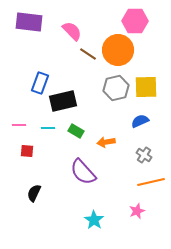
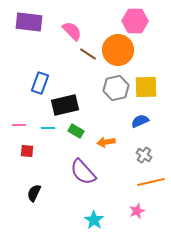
black rectangle: moved 2 px right, 4 px down
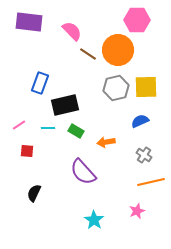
pink hexagon: moved 2 px right, 1 px up
pink line: rotated 32 degrees counterclockwise
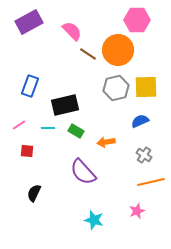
purple rectangle: rotated 36 degrees counterclockwise
blue rectangle: moved 10 px left, 3 px down
cyan star: rotated 18 degrees counterclockwise
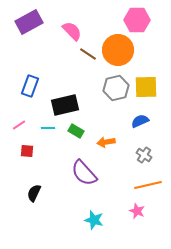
purple semicircle: moved 1 px right, 1 px down
orange line: moved 3 px left, 3 px down
pink star: rotated 28 degrees counterclockwise
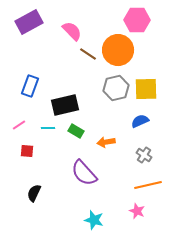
yellow square: moved 2 px down
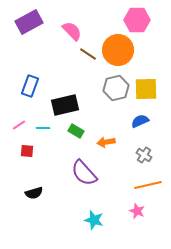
cyan line: moved 5 px left
black semicircle: rotated 132 degrees counterclockwise
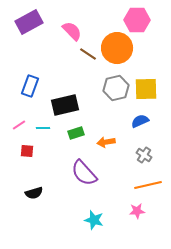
orange circle: moved 1 px left, 2 px up
green rectangle: moved 2 px down; rotated 49 degrees counterclockwise
pink star: rotated 28 degrees counterclockwise
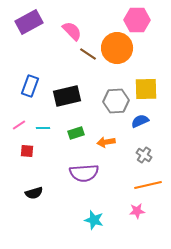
gray hexagon: moved 13 px down; rotated 10 degrees clockwise
black rectangle: moved 2 px right, 9 px up
purple semicircle: rotated 52 degrees counterclockwise
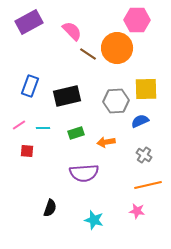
black semicircle: moved 16 px right, 15 px down; rotated 54 degrees counterclockwise
pink star: rotated 14 degrees clockwise
